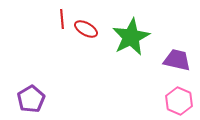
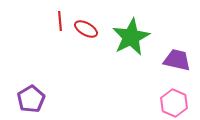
red line: moved 2 px left, 2 px down
pink hexagon: moved 5 px left, 2 px down
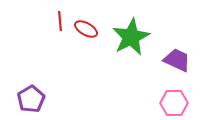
purple trapezoid: rotated 12 degrees clockwise
pink hexagon: rotated 24 degrees counterclockwise
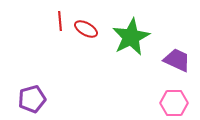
purple pentagon: moved 1 px right; rotated 16 degrees clockwise
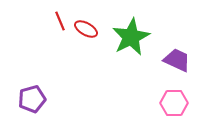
red line: rotated 18 degrees counterclockwise
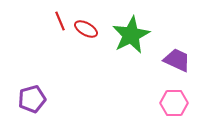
green star: moved 2 px up
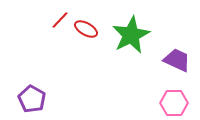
red line: moved 1 px up; rotated 66 degrees clockwise
purple pentagon: rotated 28 degrees counterclockwise
